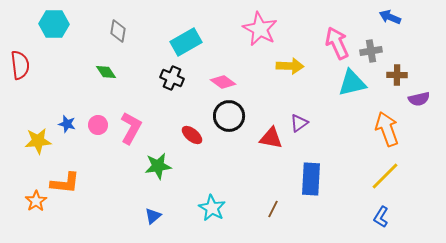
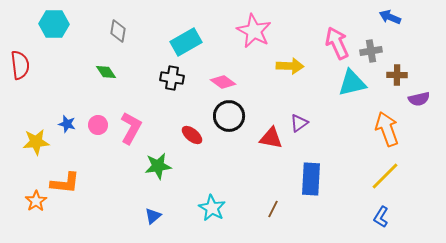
pink star: moved 6 px left, 2 px down
black cross: rotated 15 degrees counterclockwise
yellow star: moved 2 px left, 1 px down
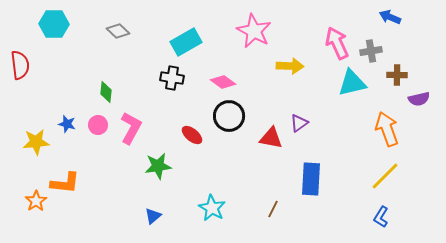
gray diamond: rotated 55 degrees counterclockwise
green diamond: moved 20 px down; rotated 40 degrees clockwise
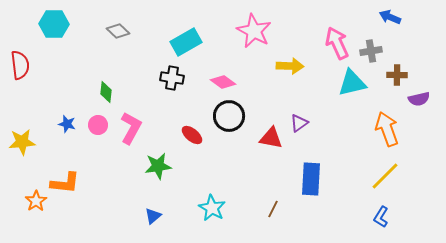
yellow star: moved 14 px left
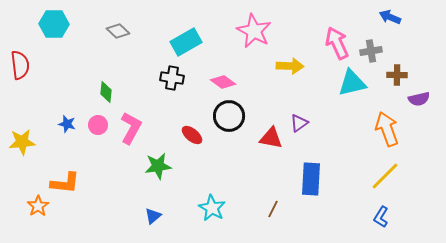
orange star: moved 2 px right, 5 px down
